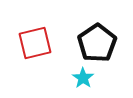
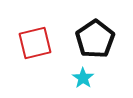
black pentagon: moved 2 px left, 4 px up
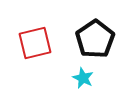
cyan star: rotated 10 degrees counterclockwise
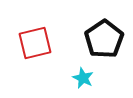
black pentagon: moved 9 px right
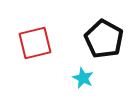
black pentagon: rotated 9 degrees counterclockwise
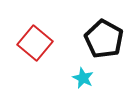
red square: rotated 36 degrees counterclockwise
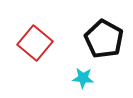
cyan star: rotated 20 degrees counterclockwise
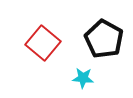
red square: moved 8 px right
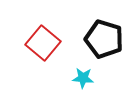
black pentagon: rotated 12 degrees counterclockwise
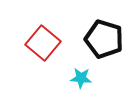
cyan star: moved 2 px left
